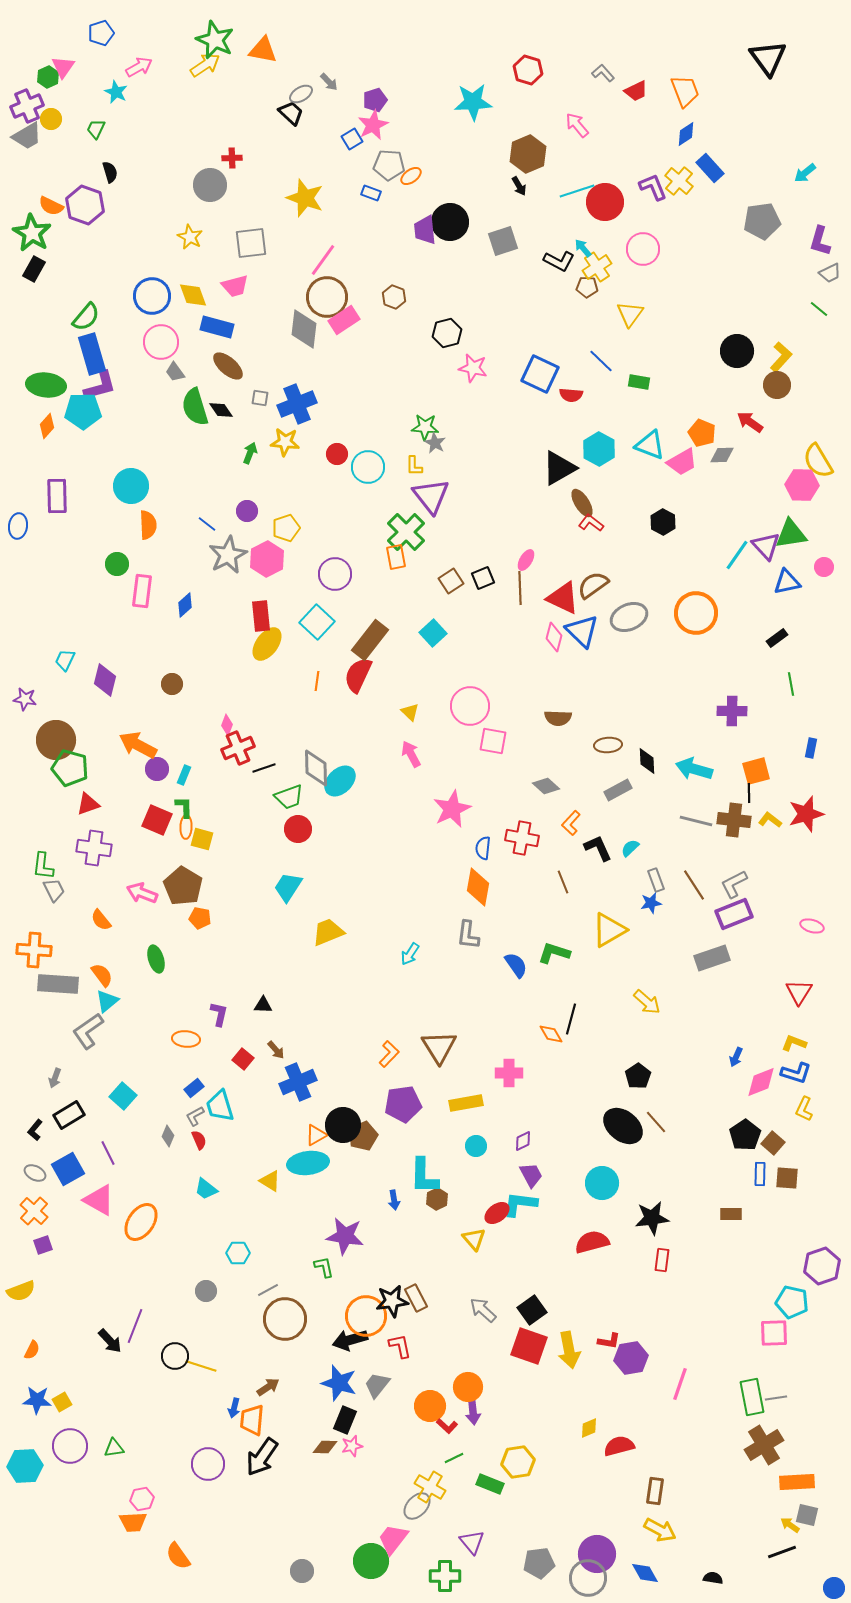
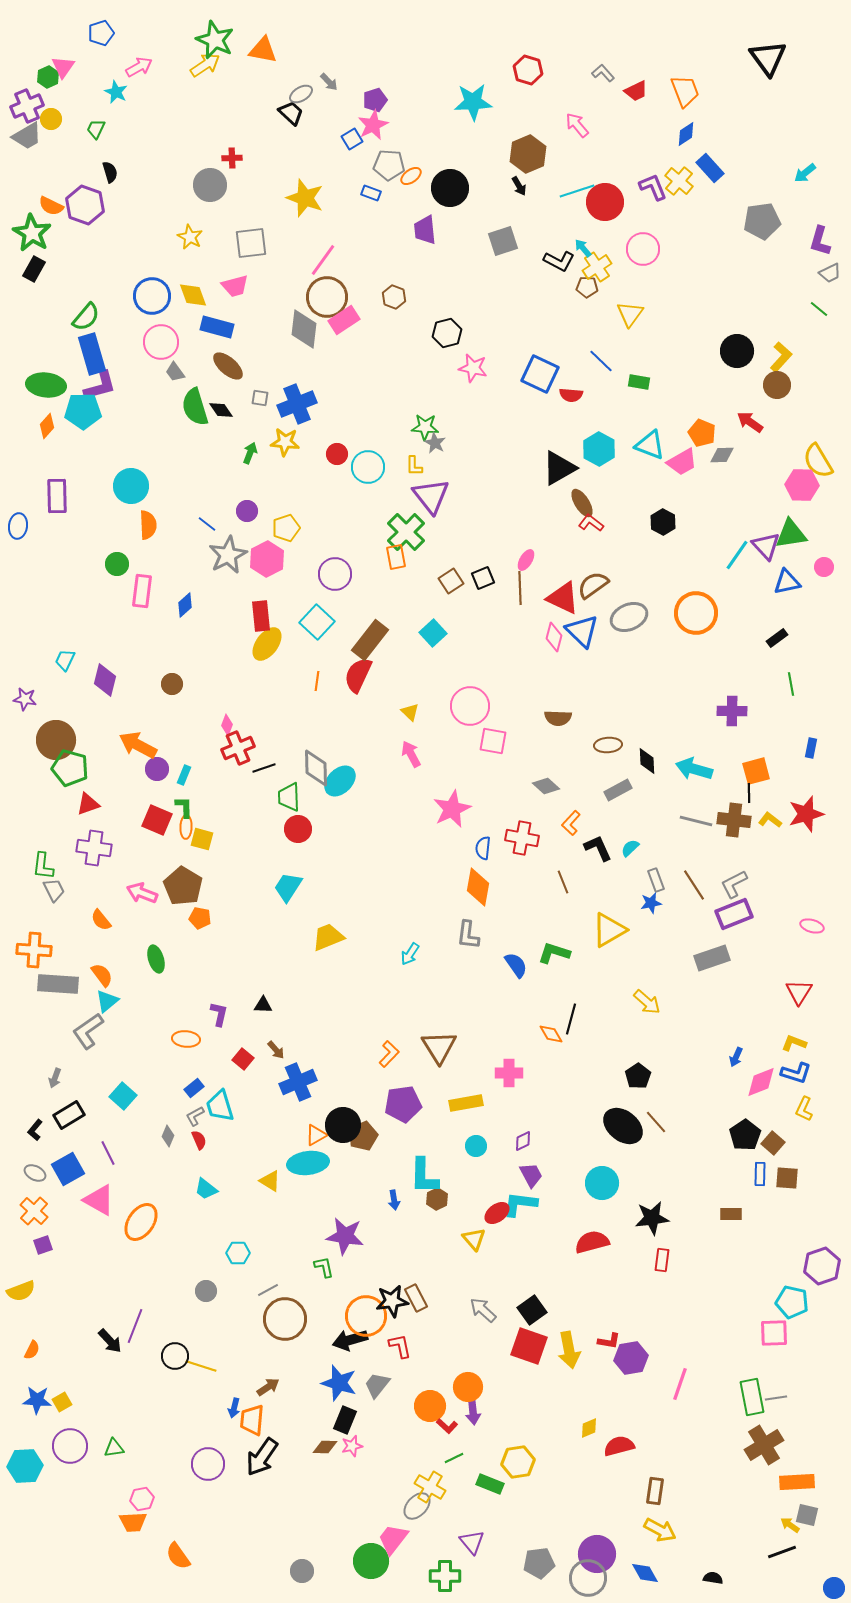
black circle at (450, 222): moved 34 px up
green trapezoid at (289, 797): rotated 108 degrees clockwise
yellow trapezoid at (328, 932): moved 5 px down
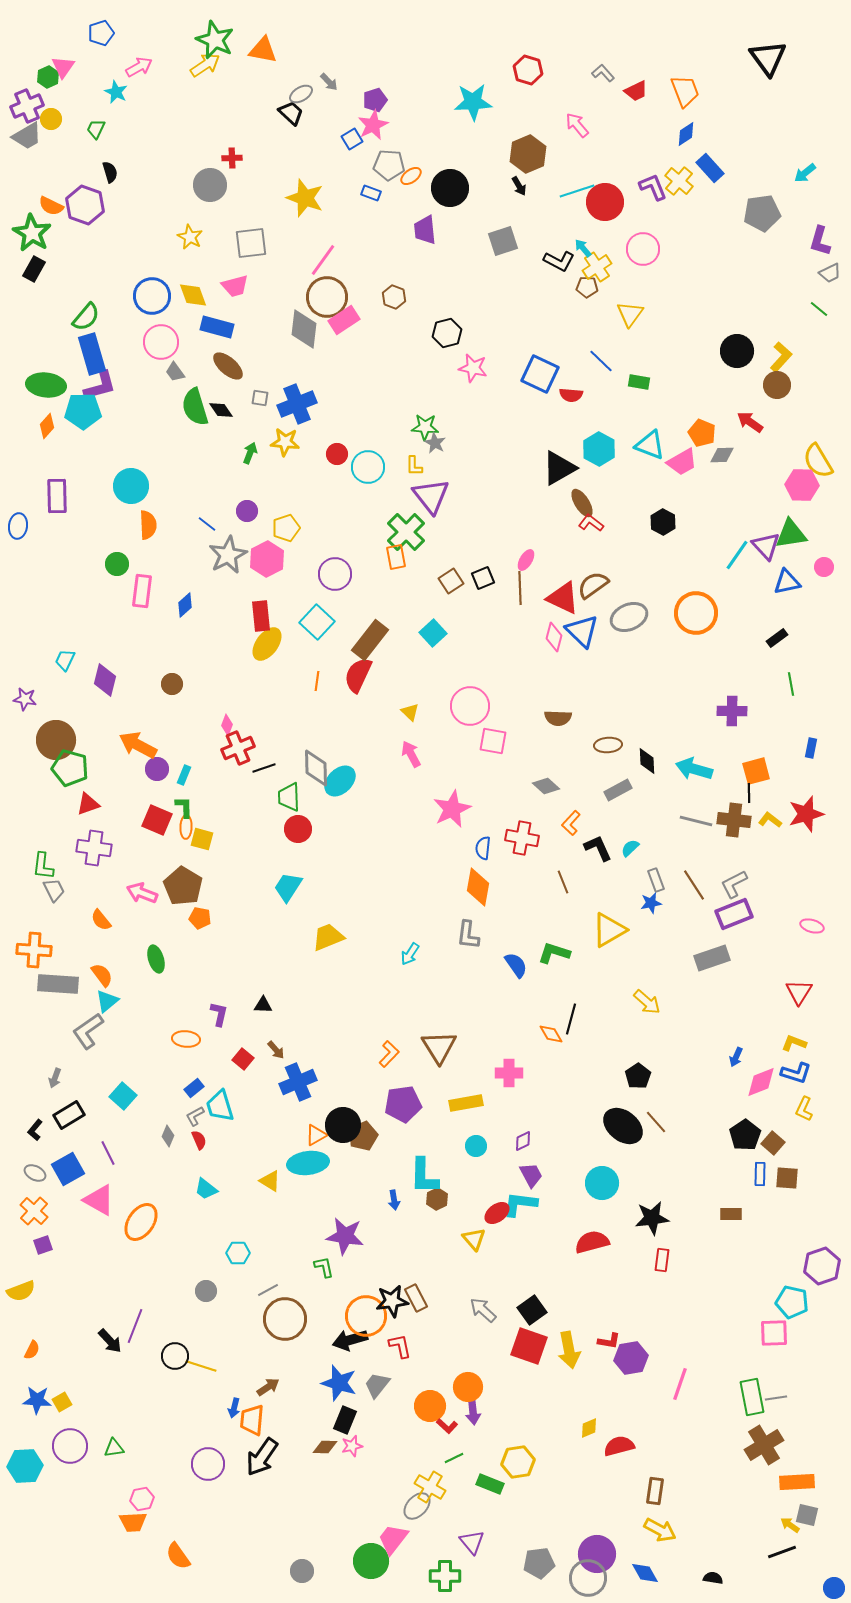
gray pentagon at (762, 221): moved 8 px up
